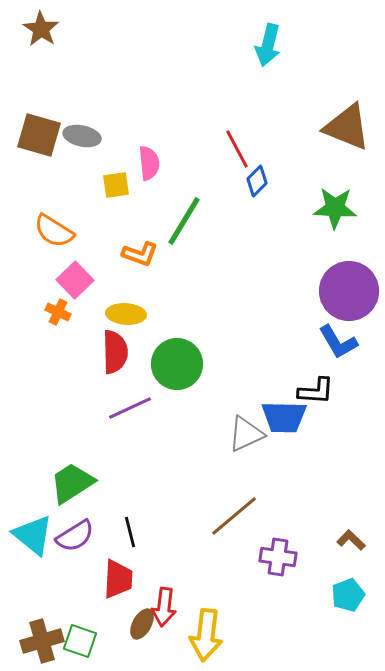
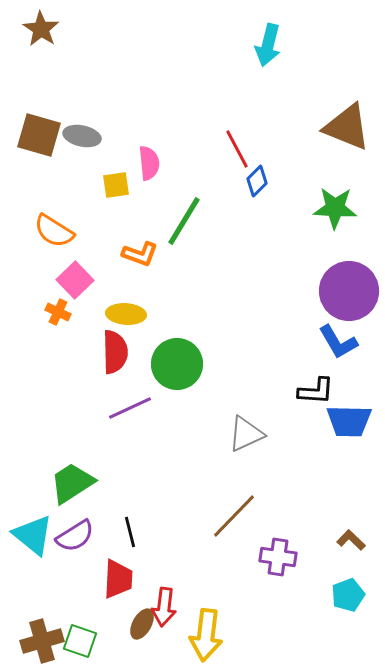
blue trapezoid: moved 65 px right, 4 px down
brown line: rotated 6 degrees counterclockwise
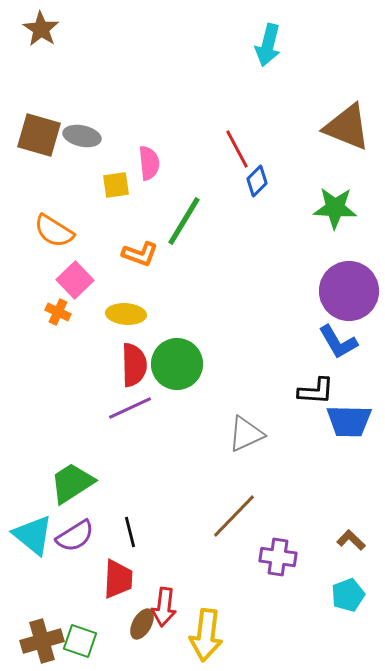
red semicircle: moved 19 px right, 13 px down
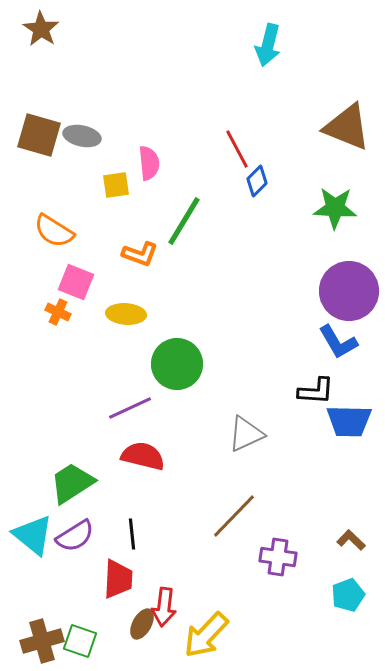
pink square: moved 1 px right, 2 px down; rotated 24 degrees counterclockwise
red semicircle: moved 9 px right, 91 px down; rotated 75 degrees counterclockwise
black line: moved 2 px right, 2 px down; rotated 8 degrees clockwise
yellow arrow: rotated 36 degrees clockwise
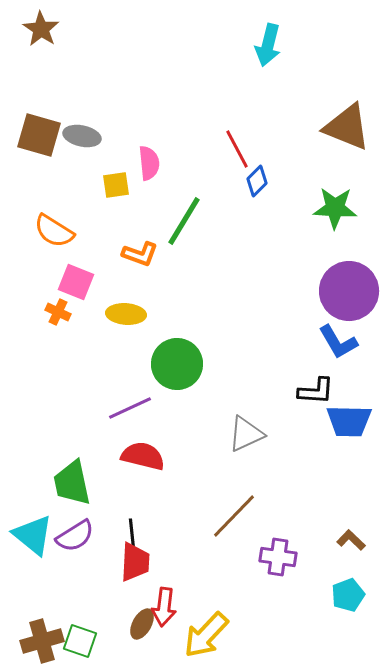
green trapezoid: rotated 69 degrees counterclockwise
red trapezoid: moved 17 px right, 17 px up
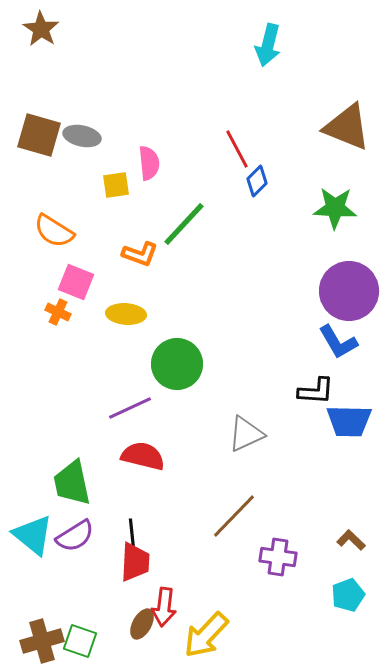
green line: moved 3 px down; rotated 12 degrees clockwise
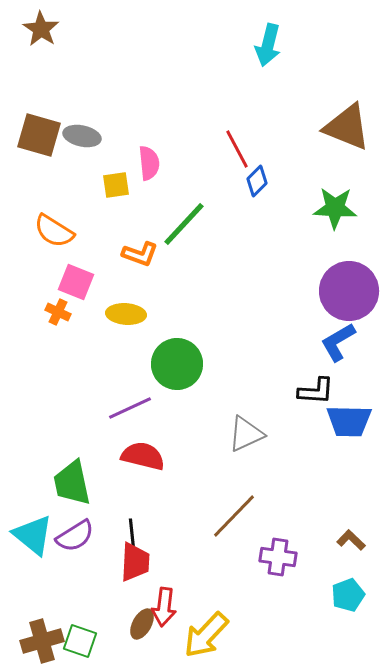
blue L-shape: rotated 90 degrees clockwise
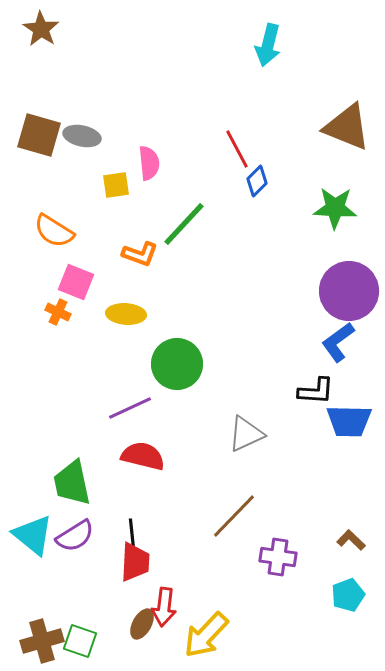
blue L-shape: rotated 6 degrees counterclockwise
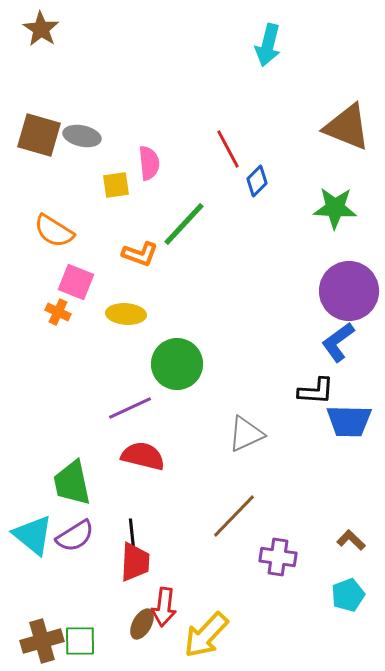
red line: moved 9 px left
green square: rotated 20 degrees counterclockwise
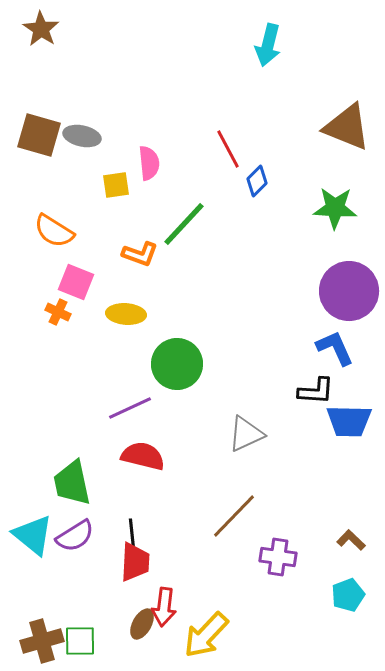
blue L-shape: moved 3 px left, 6 px down; rotated 102 degrees clockwise
